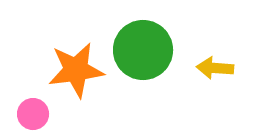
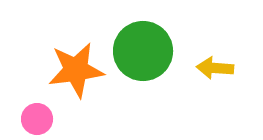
green circle: moved 1 px down
pink circle: moved 4 px right, 5 px down
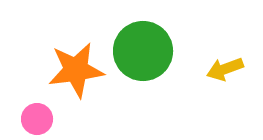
yellow arrow: moved 10 px right, 1 px down; rotated 24 degrees counterclockwise
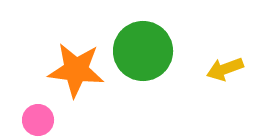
orange star: rotated 14 degrees clockwise
pink circle: moved 1 px right, 1 px down
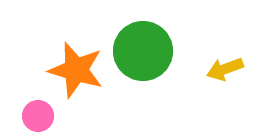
orange star: rotated 10 degrees clockwise
pink circle: moved 4 px up
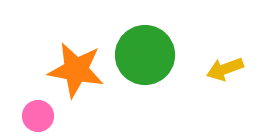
green circle: moved 2 px right, 4 px down
orange star: rotated 6 degrees counterclockwise
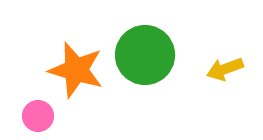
orange star: rotated 6 degrees clockwise
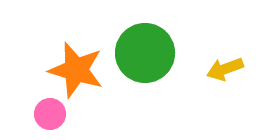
green circle: moved 2 px up
pink circle: moved 12 px right, 2 px up
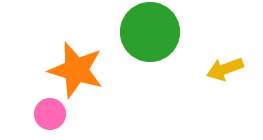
green circle: moved 5 px right, 21 px up
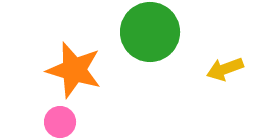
orange star: moved 2 px left
pink circle: moved 10 px right, 8 px down
